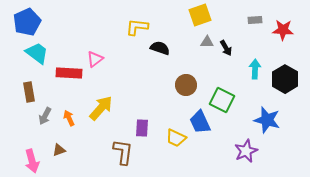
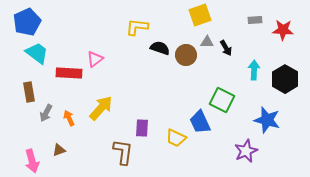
cyan arrow: moved 1 px left, 1 px down
brown circle: moved 30 px up
gray arrow: moved 1 px right, 3 px up
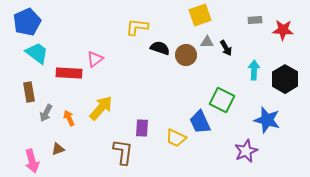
brown triangle: moved 1 px left, 1 px up
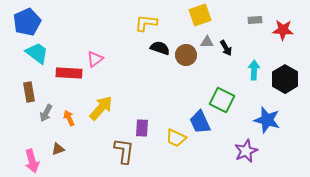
yellow L-shape: moved 9 px right, 4 px up
brown L-shape: moved 1 px right, 1 px up
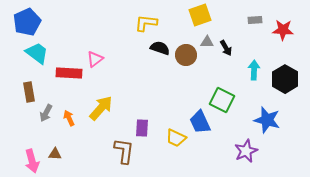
brown triangle: moved 3 px left, 5 px down; rotated 24 degrees clockwise
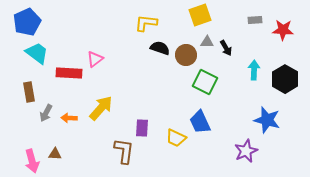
green square: moved 17 px left, 18 px up
orange arrow: rotated 63 degrees counterclockwise
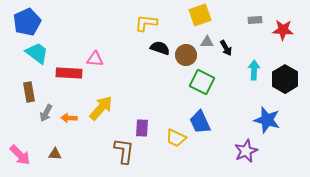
pink triangle: rotated 42 degrees clockwise
green square: moved 3 px left
pink arrow: moved 12 px left, 6 px up; rotated 30 degrees counterclockwise
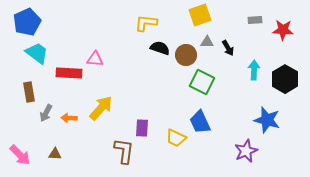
black arrow: moved 2 px right
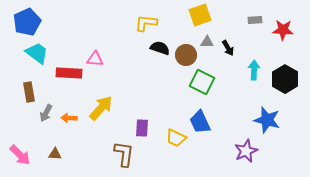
brown L-shape: moved 3 px down
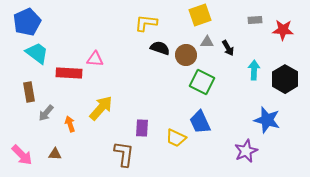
gray arrow: rotated 12 degrees clockwise
orange arrow: moved 1 px right, 6 px down; rotated 70 degrees clockwise
pink arrow: moved 2 px right
